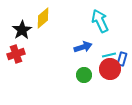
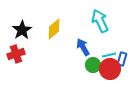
yellow diamond: moved 11 px right, 11 px down
blue arrow: rotated 102 degrees counterclockwise
green circle: moved 9 px right, 10 px up
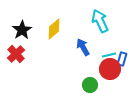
red cross: rotated 24 degrees counterclockwise
green circle: moved 3 px left, 20 px down
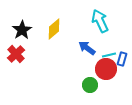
blue arrow: moved 4 px right, 1 px down; rotated 24 degrees counterclockwise
red circle: moved 4 px left
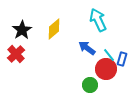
cyan arrow: moved 2 px left, 1 px up
cyan line: rotated 64 degrees clockwise
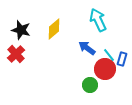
black star: moved 1 px left; rotated 24 degrees counterclockwise
red circle: moved 1 px left
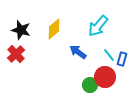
cyan arrow: moved 6 px down; rotated 115 degrees counterclockwise
blue arrow: moved 9 px left, 4 px down
red circle: moved 8 px down
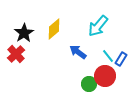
black star: moved 3 px right, 3 px down; rotated 24 degrees clockwise
cyan line: moved 1 px left, 1 px down
blue rectangle: moved 1 px left; rotated 16 degrees clockwise
red circle: moved 1 px up
green circle: moved 1 px left, 1 px up
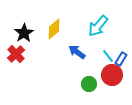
blue arrow: moved 1 px left
red circle: moved 7 px right, 1 px up
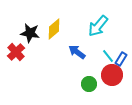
black star: moved 6 px right; rotated 30 degrees counterclockwise
red cross: moved 2 px up
